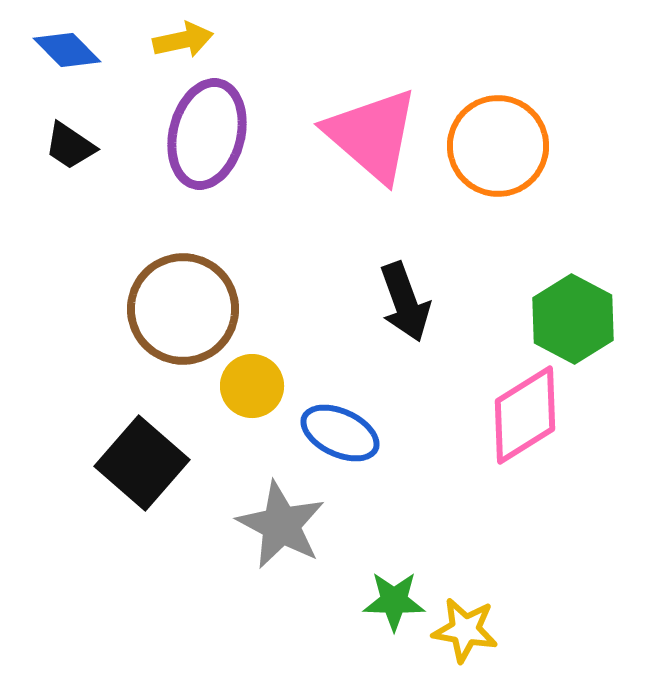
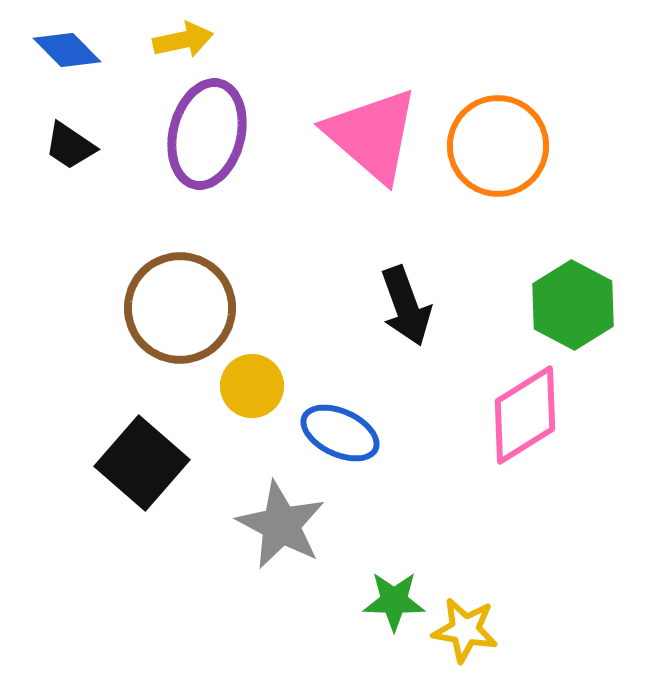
black arrow: moved 1 px right, 4 px down
brown circle: moved 3 px left, 1 px up
green hexagon: moved 14 px up
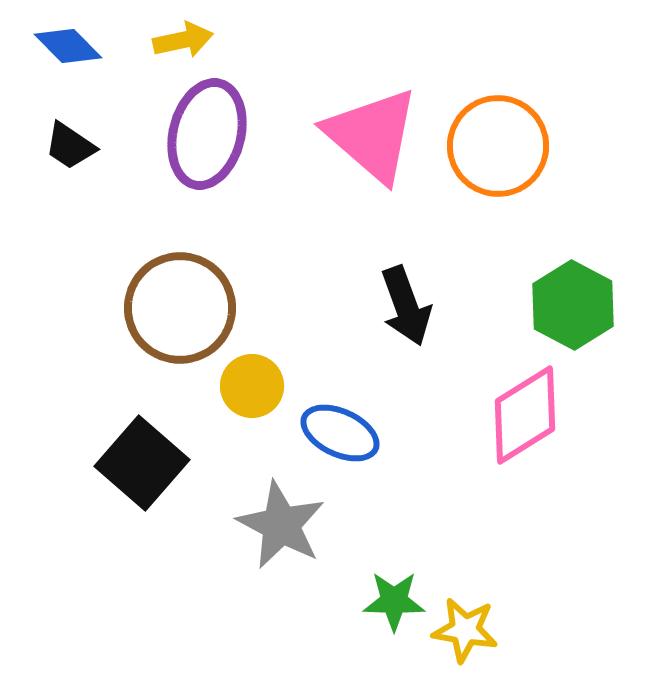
blue diamond: moved 1 px right, 4 px up
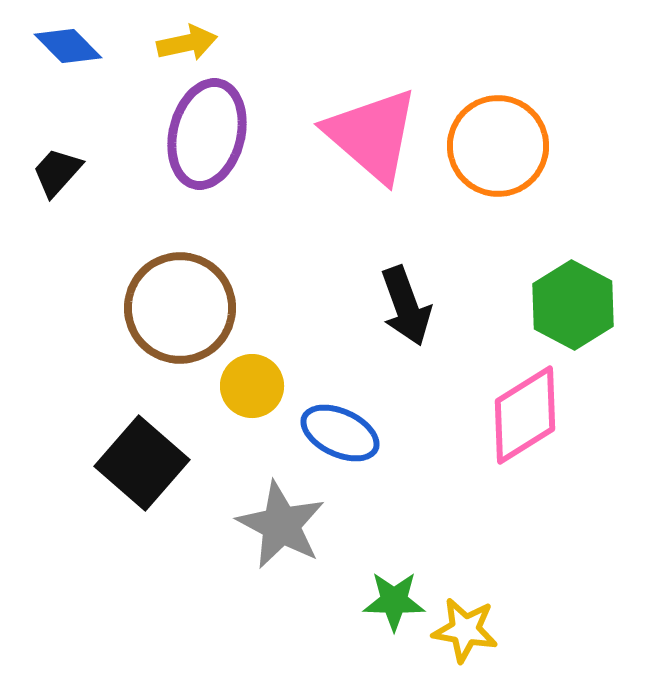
yellow arrow: moved 4 px right, 3 px down
black trapezoid: moved 13 px left, 26 px down; rotated 98 degrees clockwise
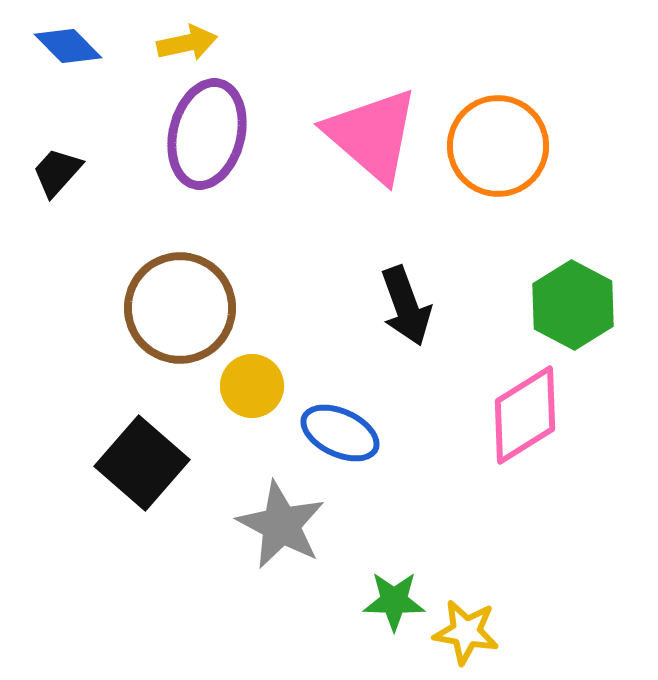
yellow star: moved 1 px right, 2 px down
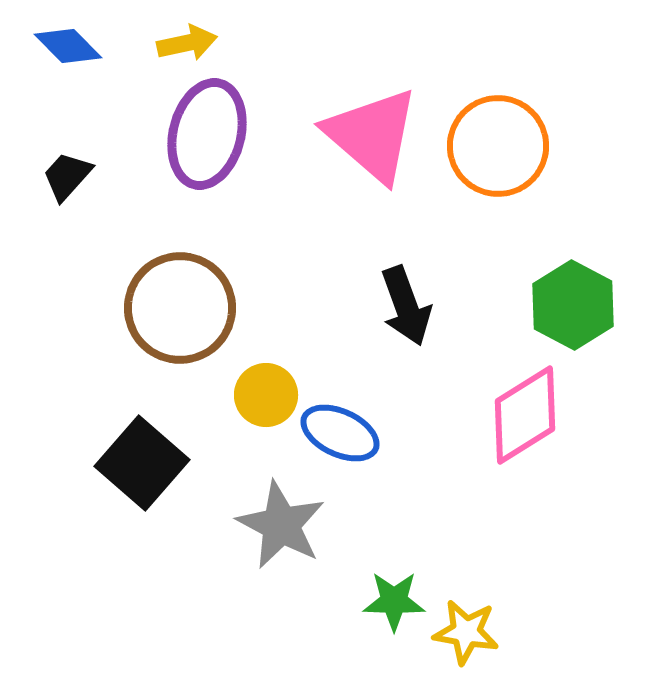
black trapezoid: moved 10 px right, 4 px down
yellow circle: moved 14 px right, 9 px down
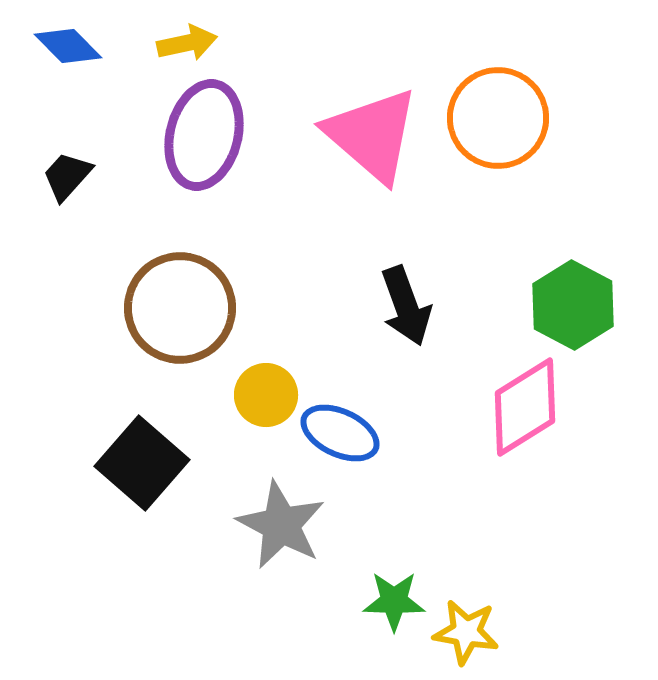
purple ellipse: moved 3 px left, 1 px down
orange circle: moved 28 px up
pink diamond: moved 8 px up
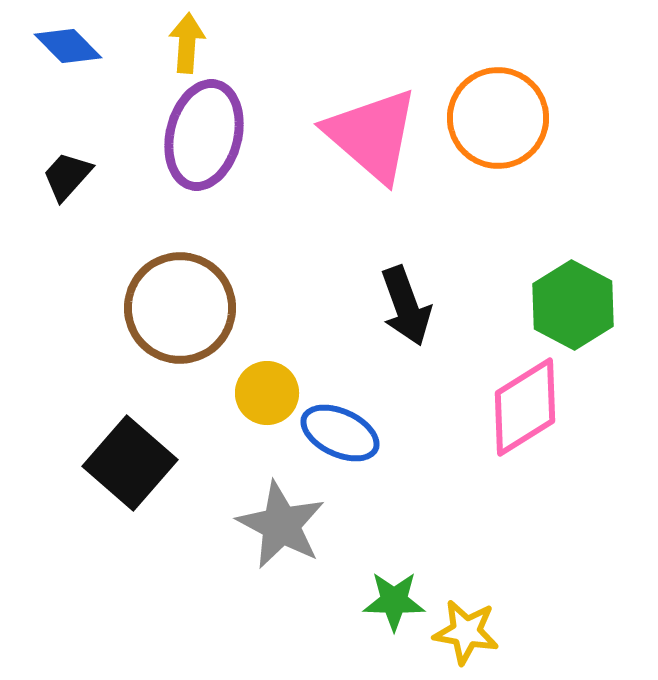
yellow arrow: rotated 74 degrees counterclockwise
yellow circle: moved 1 px right, 2 px up
black square: moved 12 px left
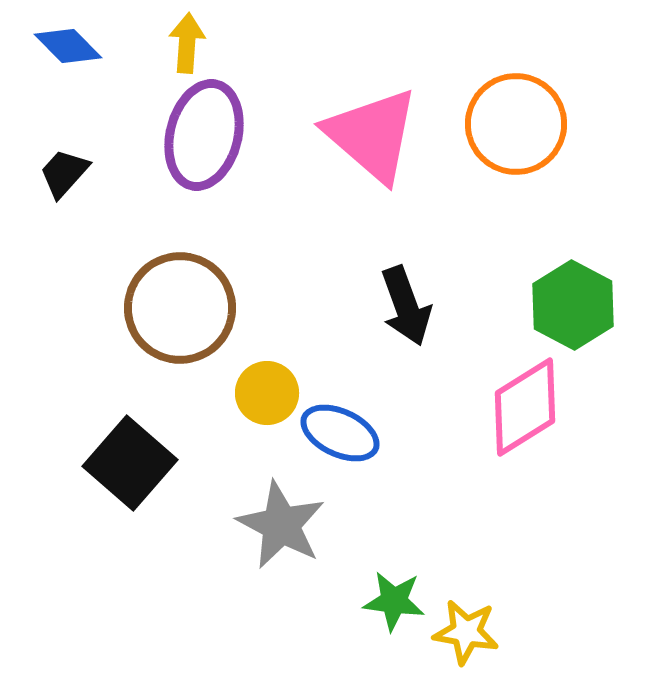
orange circle: moved 18 px right, 6 px down
black trapezoid: moved 3 px left, 3 px up
green star: rotated 6 degrees clockwise
